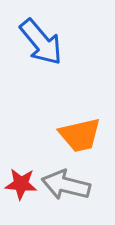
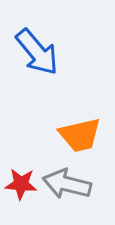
blue arrow: moved 4 px left, 10 px down
gray arrow: moved 1 px right, 1 px up
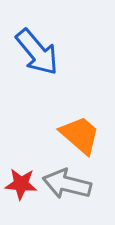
orange trapezoid: rotated 126 degrees counterclockwise
